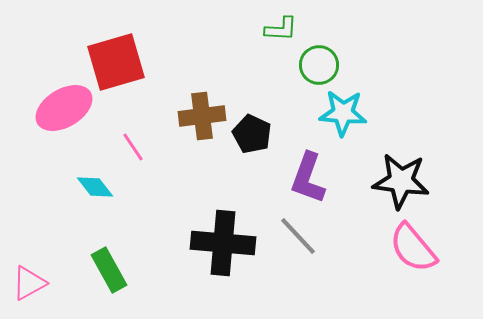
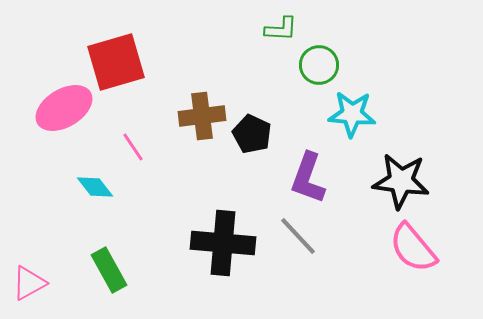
cyan star: moved 9 px right, 1 px down
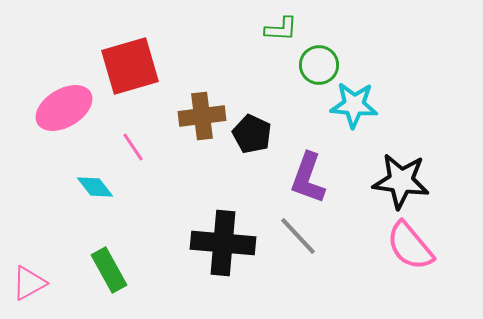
red square: moved 14 px right, 4 px down
cyan star: moved 2 px right, 9 px up
pink semicircle: moved 3 px left, 2 px up
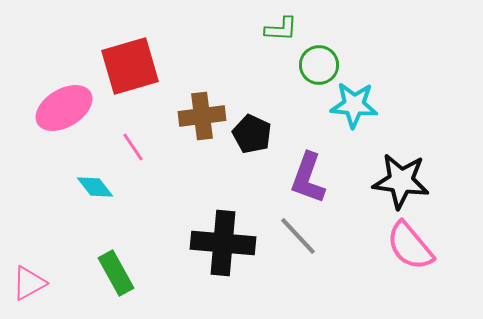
green rectangle: moved 7 px right, 3 px down
